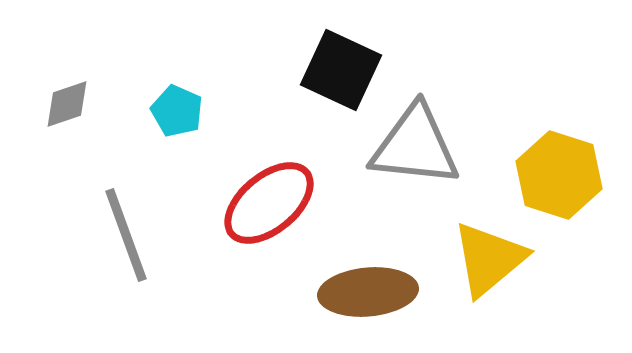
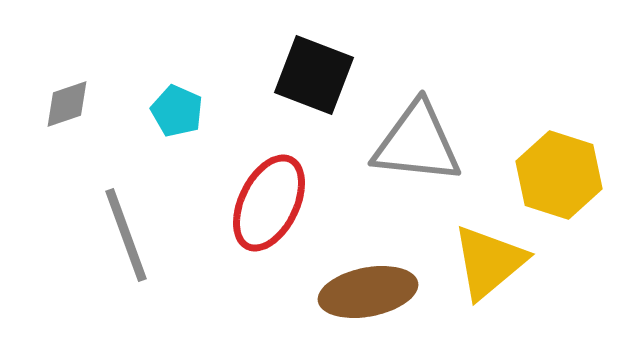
black square: moved 27 px left, 5 px down; rotated 4 degrees counterclockwise
gray triangle: moved 2 px right, 3 px up
red ellipse: rotated 24 degrees counterclockwise
yellow triangle: moved 3 px down
brown ellipse: rotated 6 degrees counterclockwise
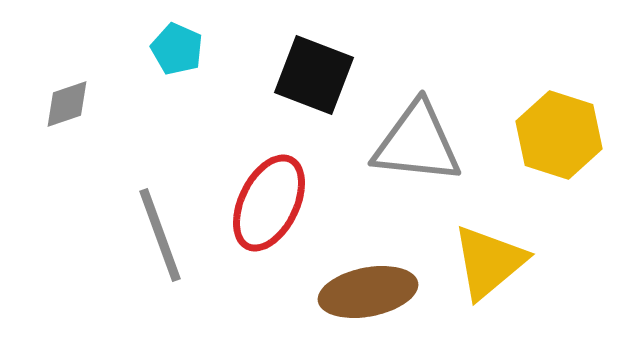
cyan pentagon: moved 62 px up
yellow hexagon: moved 40 px up
gray line: moved 34 px right
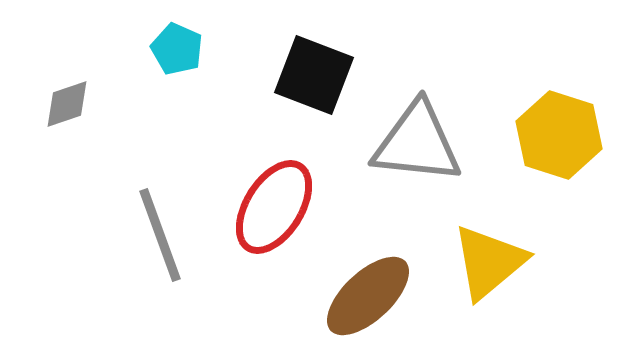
red ellipse: moved 5 px right, 4 px down; rotated 6 degrees clockwise
brown ellipse: moved 4 px down; rotated 32 degrees counterclockwise
